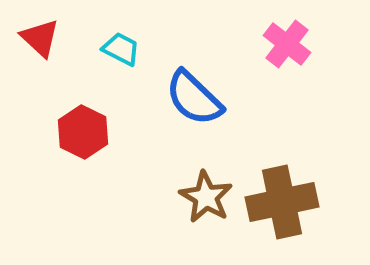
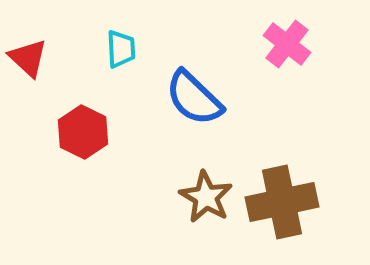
red triangle: moved 12 px left, 20 px down
cyan trapezoid: rotated 60 degrees clockwise
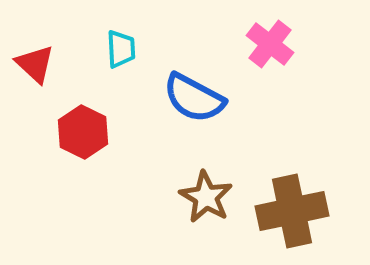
pink cross: moved 17 px left
red triangle: moved 7 px right, 6 px down
blue semicircle: rotated 16 degrees counterclockwise
brown cross: moved 10 px right, 9 px down
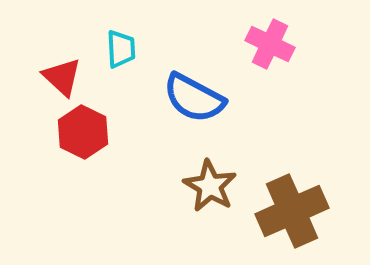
pink cross: rotated 12 degrees counterclockwise
red triangle: moved 27 px right, 13 px down
brown star: moved 4 px right, 11 px up
brown cross: rotated 12 degrees counterclockwise
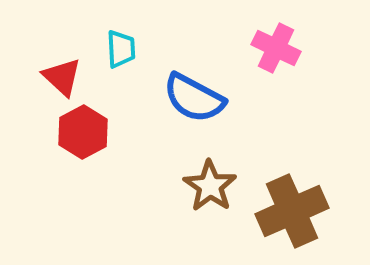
pink cross: moved 6 px right, 4 px down
red hexagon: rotated 6 degrees clockwise
brown star: rotated 4 degrees clockwise
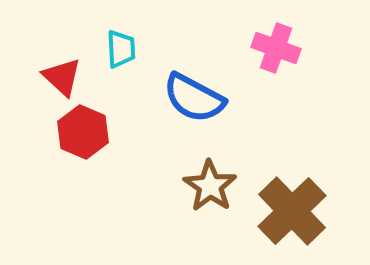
pink cross: rotated 6 degrees counterclockwise
red hexagon: rotated 9 degrees counterclockwise
brown cross: rotated 20 degrees counterclockwise
